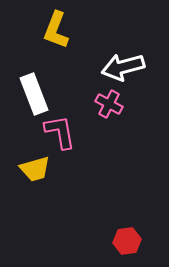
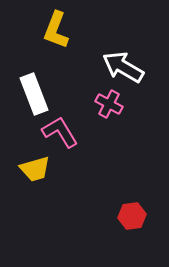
white arrow: rotated 45 degrees clockwise
pink L-shape: rotated 21 degrees counterclockwise
red hexagon: moved 5 px right, 25 px up
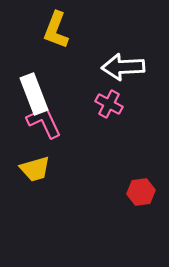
white arrow: rotated 33 degrees counterclockwise
pink L-shape: moved 16 px left, 10 px up; rotated 6 degrees clockwise
red hexagon: moved 9 px right, 24 px up
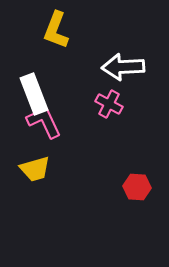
red hexagon: moved 4 px left, 5 px up; rotated 12 degrees clockwise
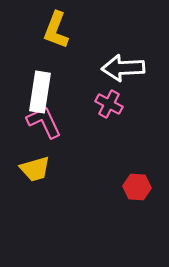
white arrow: moved 1 px down
white rectangle: moved 6 px right, 2 px up; rotated 30 degrees clockwise
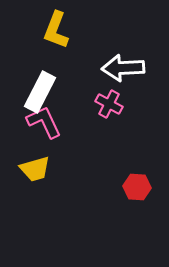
white rectangle: rotated 18 degrees clockwise
